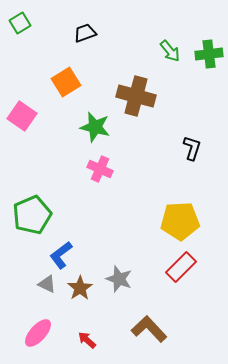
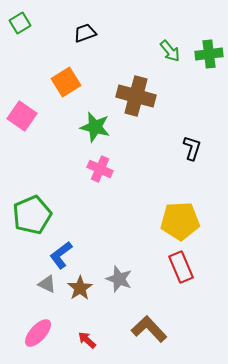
red rectangle: rotated 68 degrees counterclockwise
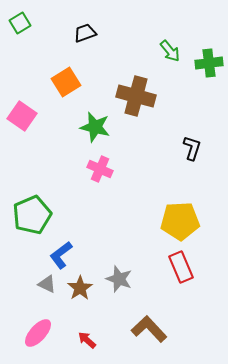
green cross: moved 9 px down
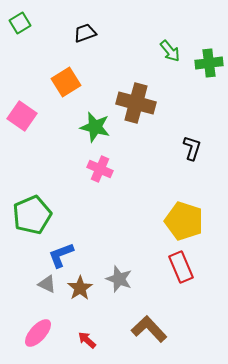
brown cross: moved 7 px down
yellow pentagon: moved 4 px right; rotated 21 degrees clockwise
blue L-shape: rotated 16 degrees clockwise
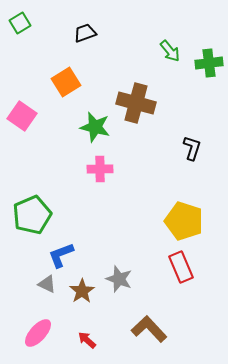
pink cross: rotated 25 degrees counterclockwise
brown star: moved 2 px right, 3 px down
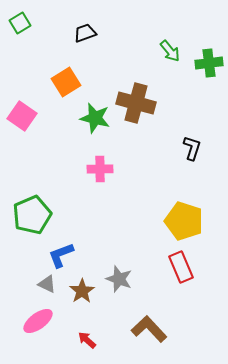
green star: moved 9 px up
pink ellipse: moved 12 px up; rotated 12 degrees clockwise
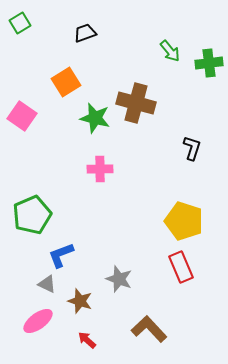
brown star: moved 2 px left, 10 px down; rotated 20 degrees counterclockwise
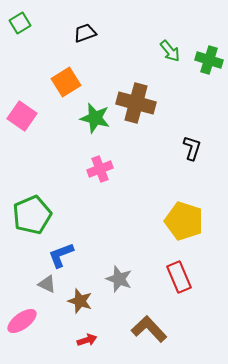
green cross: moved 3 px up; rotated 24 degrees clockwise
pink cross: rotated 20 degrees counterclockwise
red rectangle: moved 2 px left, 10 px down
pink ellipse: moved 16 px left
red arrow: rotated 120 degrees clockwise
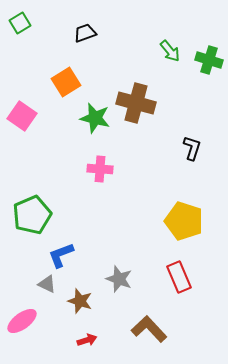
pink cross: rotated 25 degrees clockwise
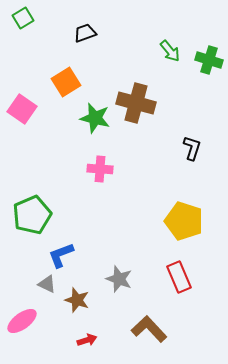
green square: moved 3 px right, 5 px up
pink square: moved 7 px up
brown star: moved 3 px left, 1 px up
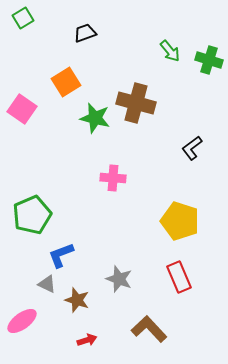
black L-shape: rotated 145 degrees counterclockwise
pink cross: moved 13 px right, 9 px down
yellow pentagon: moved 4 px left
